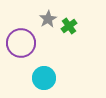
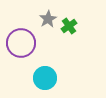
cyan circle: moved 1 px right
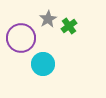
purple circle: moved 5 px up
cyan circle: moved 2 px left, 14 px up
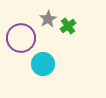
green cross: moved 1 px left
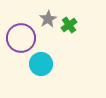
green cross: moved 1 px right, 1 px up
cyan circle: moved 2 px left
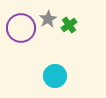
purple circle: moved 10 px up
cyan circle: moved 14 px right, 12 px down
